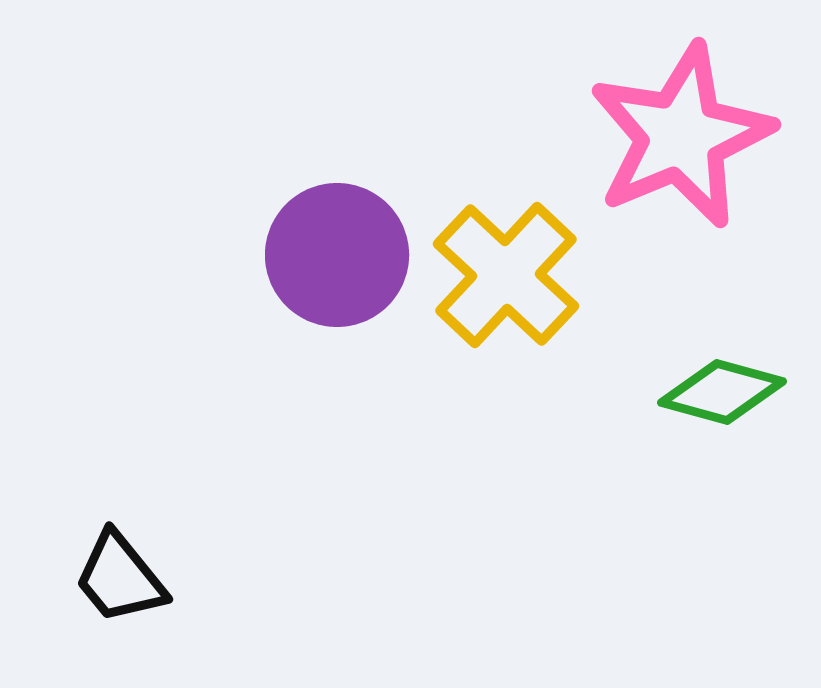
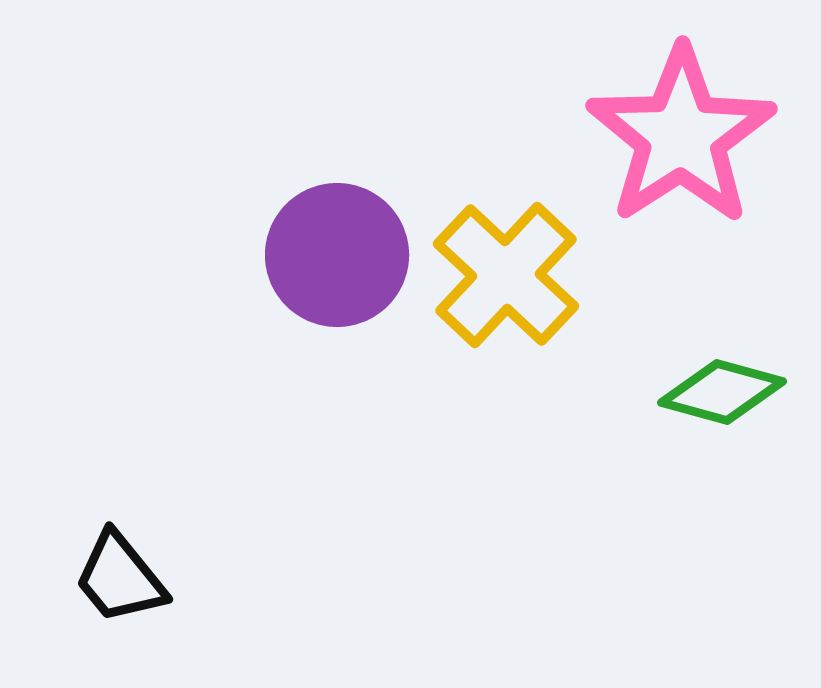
pink star: rotated 10 degrees counterclockwise
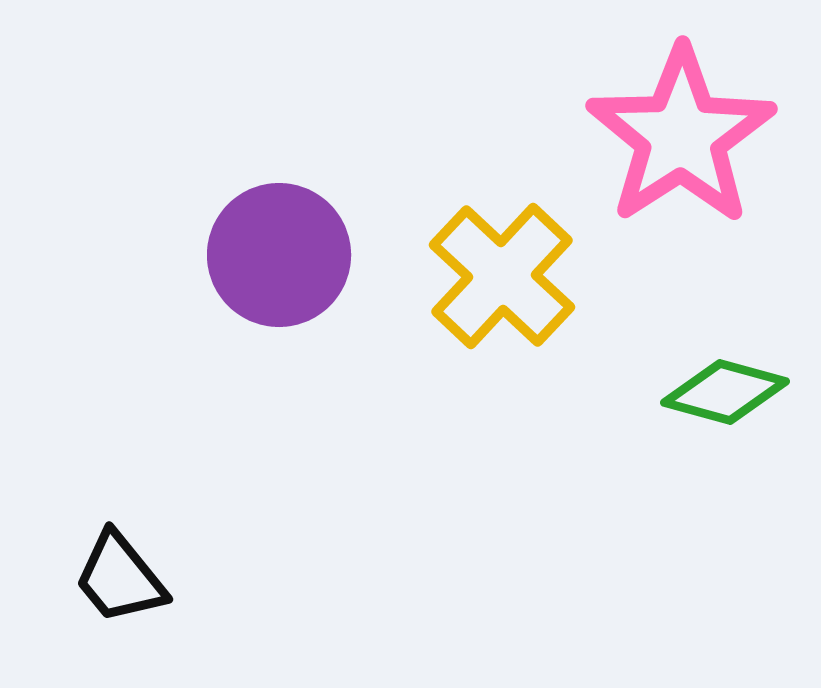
purple circle: moved 58 px left
yellow cross: moved 4 px left, 1 px down
green diamond: moved 3 px right
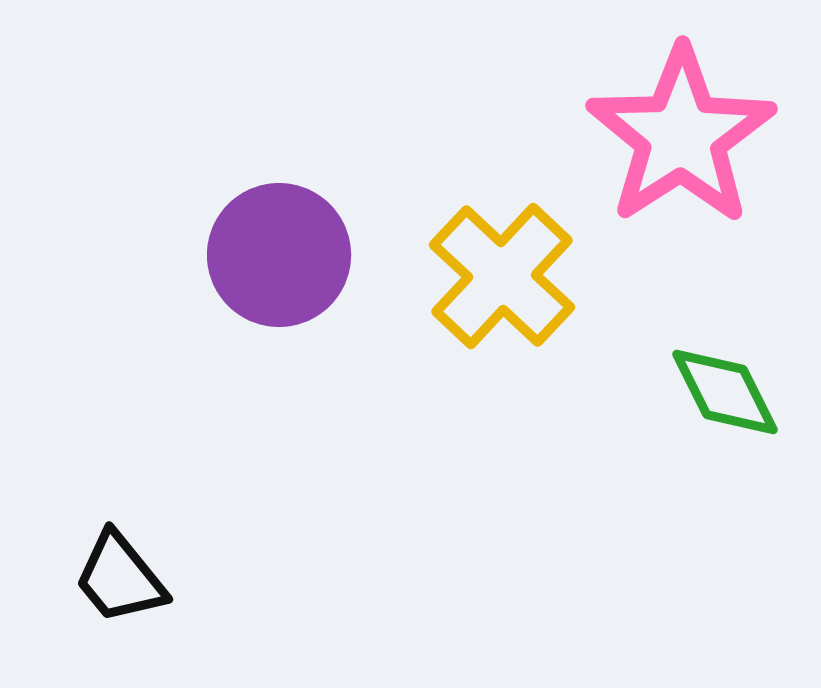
green diamond: rotated 48 degrees clockwise
